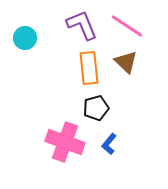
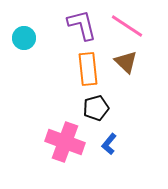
purple L-shape: rotated 8 degrees clockwise
cyan circle: moved 1 px left
orange rectangle: moved 1 px left, 1 px down
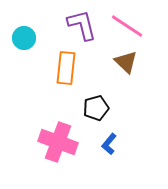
orange rectangle: moved 22 px left, 1 px up; rotated 12 degrees clockwise
pink cross: moved 7 px left
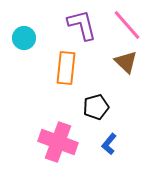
pink line: moved 1 px up; rotated 16 degrees clockwise
black pentagon: moved 1 px up
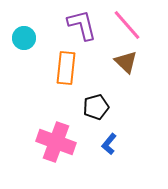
pink cross: moved 2 px left
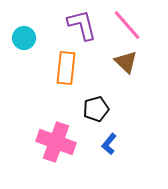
black pentagon: moved 2 px down
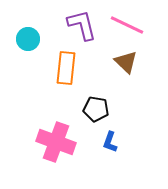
pink line: rotated 24 degrees counterclockwise
cyan circle: moved 4 px right, 1 px down
black pentagon: rotated 25 degrees clockwise
blue L-shape: moved 1 px right, 2 px up; rotated 20 degrees counterclockwise
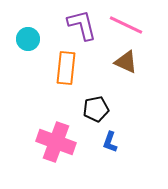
pink line: moved 1 px left
brown triangle: rotated 20 degrees counterclockwise
black pentagon: rotated 20 degrees counterclockwise
